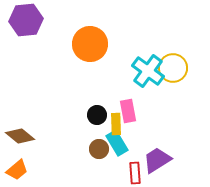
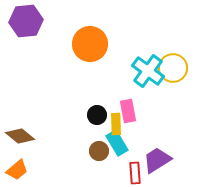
purple hexagon: moved 1 px down
brown circle: moved 2 px down
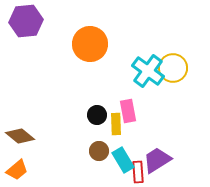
cyan rectangle: moved 6 px right, 17 px down
red rectangle: moved 3 px right, 1 px up
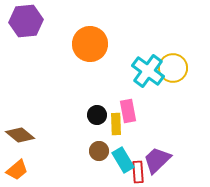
brown diamond: moved 1 px up
purple trapezoid: rotated 12 degrees counterclockwise
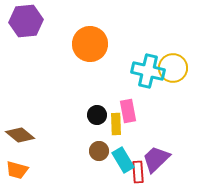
cyan cross: rotated 24 degrees counterclockwise
purple trapezoid: moved 1 px left, 1 px up
orange trapezoid: rotated 55 degrees clockwise
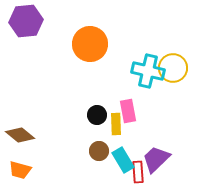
orange trapezoid: moved 3 px right
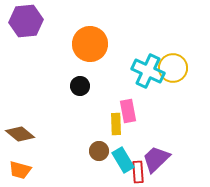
cyan cross: rotated 12 degrees clockwise
black circle: moved 17 px left, 29 px up
brown diamond: moved 1 px up
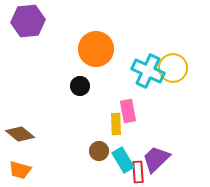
purple hexagon: moved 2 px right
orange circle: moved 6 px right, 5 px down
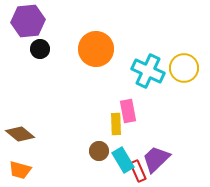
yellow circle: moved 11 px right
black circle: moved 40 px left, 37 px up
red rectangle: moved 1 px up; rotated 20 degrees counterclockwise
